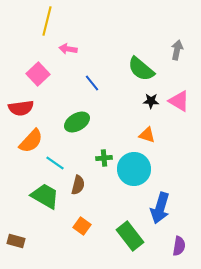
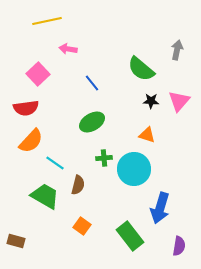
yellow line: rotated 64 degrees clockwise
pink triangle: rotated 40 degrees clockwise
red semicircle: moved 5 px right
green ellipse: moved 15 px right
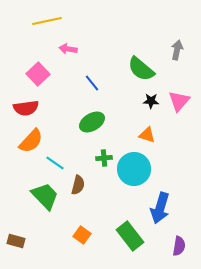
green trapezoid: rotated 16 degrees clockwise
orange square: moved 9 px down
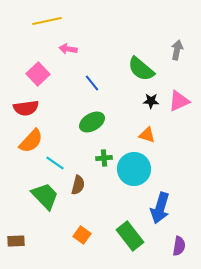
pink triangle: rotated 25 degrees clockwise
brown rectangle: rotated 18 degrees counterclockwise
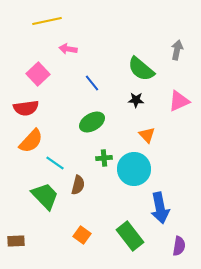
black star: moved 15 px left, 1 px up
orange triangle: rotated 30 degrees clockwise
blue arrow: rotated 28 degrees counterclockwise
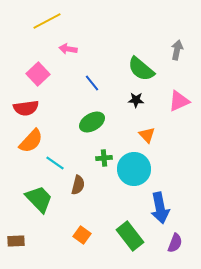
yellow line: rotated 16 degrees counterclockwise
green trapezoid: moved 6 px left, 3 px down
purple semicircle: moved 4 px left, 3 px up; rotated 12 degrees clockwise
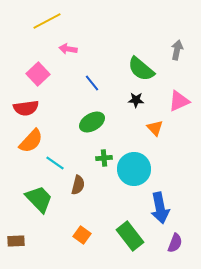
orange triangle: moved 8 px right, 7 px up
